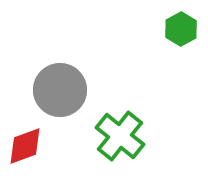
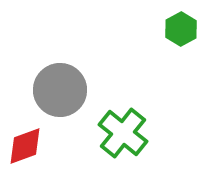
green cross: moved 3 px right, 3 px up
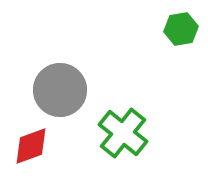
green hexagon: rotated 20 degrees clockwise
red diamond: moved 6 px right
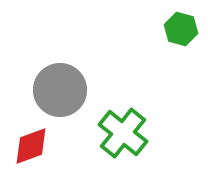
green hexagon: rotated 24 degrees clockwise
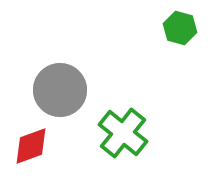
green hexagon: moved 1 px left, 1 px up
